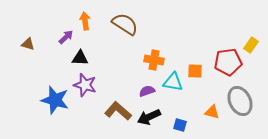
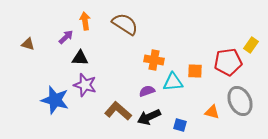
cyan triangle: rotated 15 degrees counterclockwise
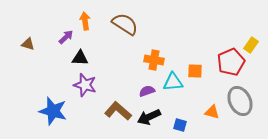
red pentagon: moved 3 px right; rotated 16 degrees counterclockwise
blue star: moved 2 px left, 11 px down
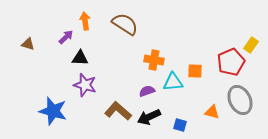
gray ellipse: moved 1 px up
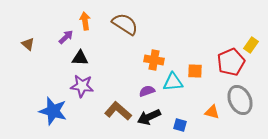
brown triangle: rotated 24 degrees clockwise
purple star: moved 3 px left, 1 px down; rotated 10 degrees counterclockwise
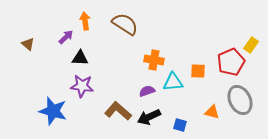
orange square: moved 3 px right
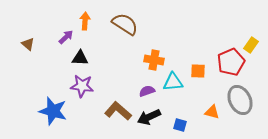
orange arrow: rotated 12 degrees clockwise
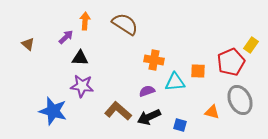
cyan triangle: moved 2 px right
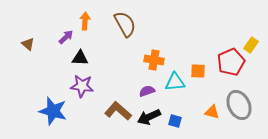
brown semicircle: rotated 28 degrees clockwise
gray ellipse: moved 1 px left, 5 px down
blue square: moved 5 px left, 4 px up
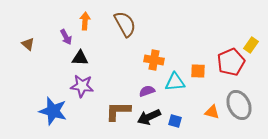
purple arrow: rotated 105 degrees clockwise
brown L-shape: rotated 40 degrees counterclockwise
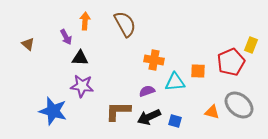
yellow rectangle: rotated 14 degrees counterclockwise
gray ellipse: rotated 24 degrees counterclockwise
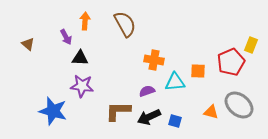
orange triangle: moved 1 px left
